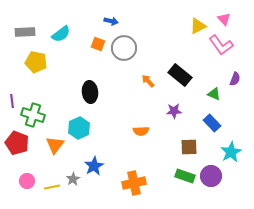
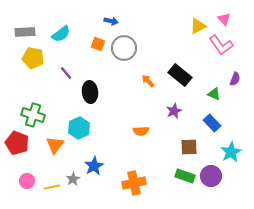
yellow pentagon: moved 3 px left, 4 px up
purple line: moved 54 px right, 28 px up; rotated 32 degrees counterclockwise
purple star: rotated 21 degrees counterclockwise
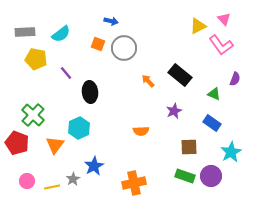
yellow pentagon: moved 3 px right, 1 px down
green cross: rotated 25 degrees clockwise
blue rectangle: rotated 12 degrees counterclockwise
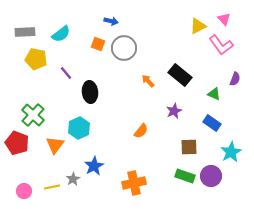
orange semicircle: rotated 49 degrees counterclockwise
pink circle: moved 3 px left, 10 px down
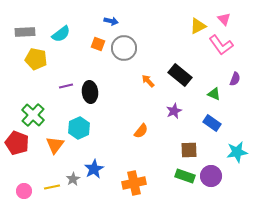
purple line: moved 13 px down; rotated 64 degrees counterclockwise
brown square: moved 3 px down
cyan star: moved 6 px right; rotated 20 degrees clockwise
blue star: moved 3 px down
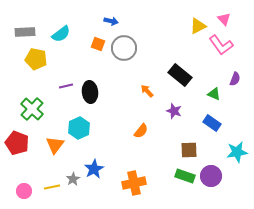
orange arrow: moved 1 px left, 10 px down
purple star: rotated 28 degrees counterclockwise
green cross: moved 1 px left, 6 px up
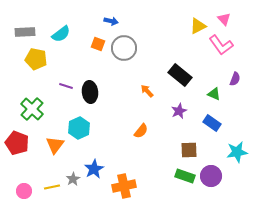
purple line: rotated 32 degrees clockwise
purple star: moved 5 px right; rotated 28 degrees clockwise
orange cross: moved 10 px left, 3 px down
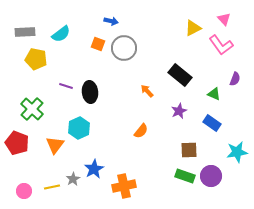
yellow triangle: moved 5 px left, 2 px down
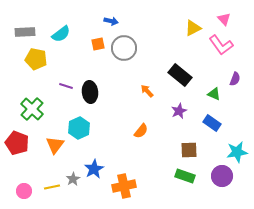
orange square: rotated 32 degrees counterclockwise
purple circle: moved 11 px right
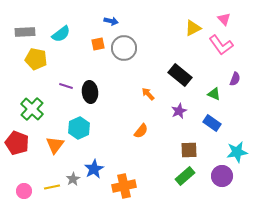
orange arrow: moved 1 px right, 3 px down
green rectangle: rotated 60 degrees counterclockwise
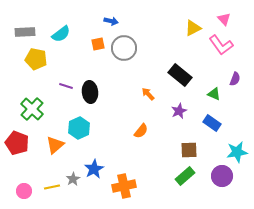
orange triangle: rotated 12 degrees clockwise
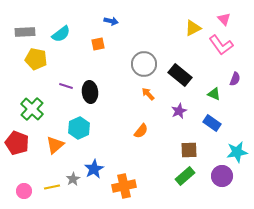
gray circle: moved 20 px right, 16 px down
